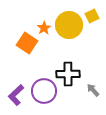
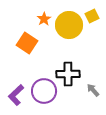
orange star: moved 9 px up
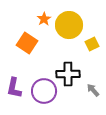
yellow square: moved 28 px down
purple L-shape: moved 2 px left, 7 px up; rotated 35 degrees counterclockwise
